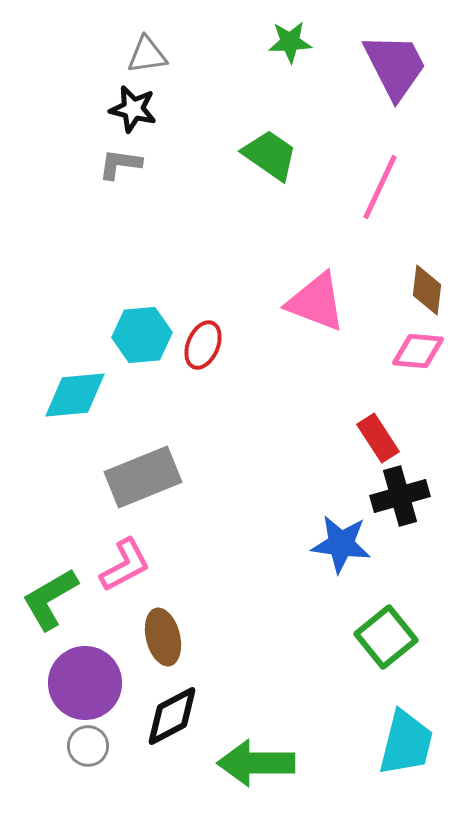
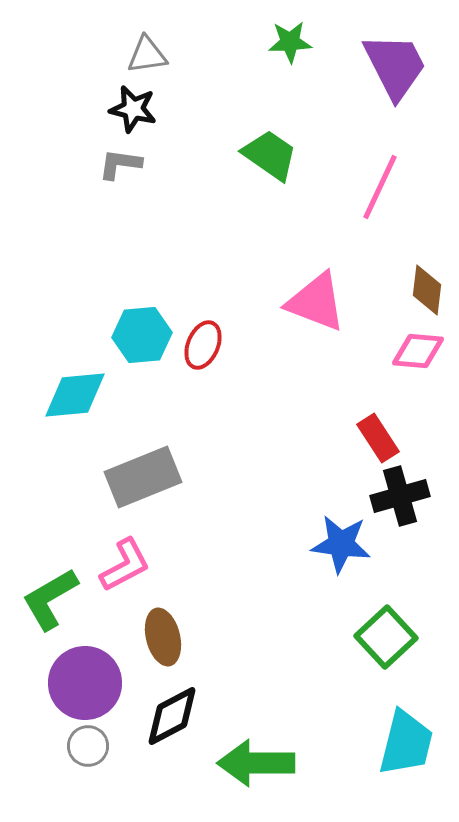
green square: rotated 4 degrees counterclockwise
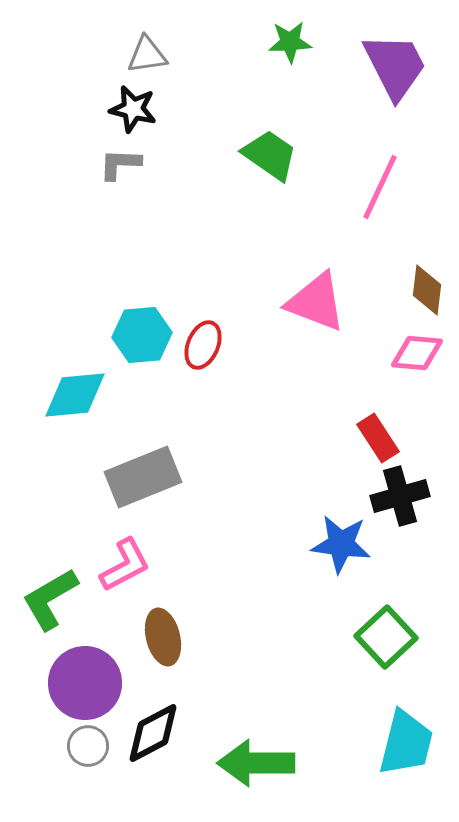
gray L-shape: rotated 6 degrees counterclockwise
pink diamond: moved 1 px left, 2 px down
black diamond: moved 19 px left, 17 px down
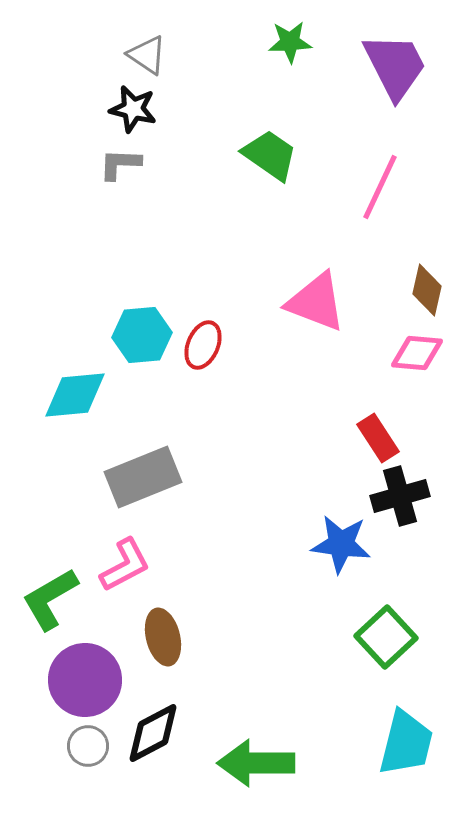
gray triangle: rotated 42 degrees clockwise
brown diamond: rotated 6 degrees clockwise
purple circle: moved 3 px up
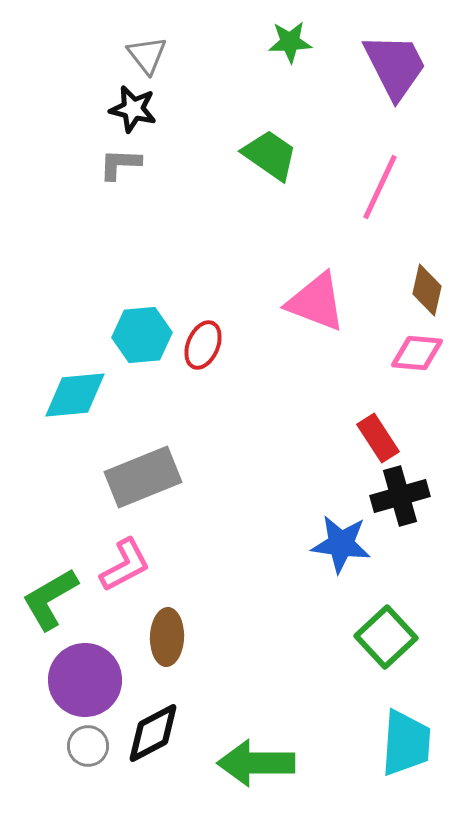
gray triangle: rotated 18 degrees clockwise
brown ellipse: moved 4 px right; rotated 16 degrees clockwise
cyan trapezoid: rotated 10 degrees counterclockwise
